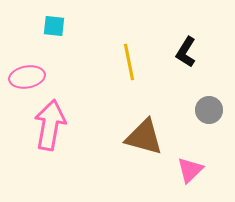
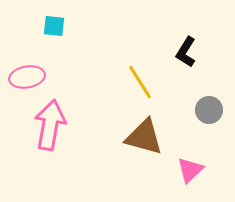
yellow line: moved 11 px right, 20 px down; rotated 21 degrees counterclockwise
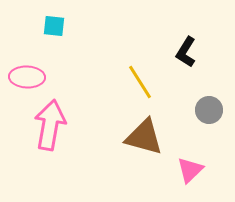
pink ellipse: rotated 12 degrees clockwise
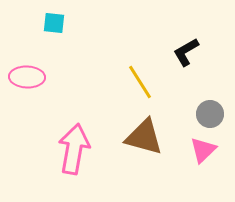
cyan square: moved 3 px up
black L-shape: rotated 28 degrees clockwise
gray circle: moved 1 px right, 4 px down
pink arrow: moved 24 px right, 24 px down
pink triangle: moved 13 px right, 20 px up
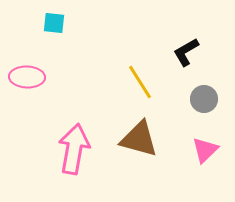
gray circle: moved 6 px left, 15 px up
brown triangle: moved 5 px left, 2 px down
pink triangle: moved 2 px right
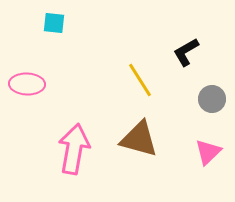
pink ellipse: moved 7 px down
yellow line: moved 2 px up
gray circle: moved 8 px right
pink triangle: moved 3 px right, 2 px down
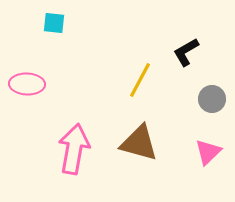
yellow line: rotated 60 degrees clockwise
brown triangle: moved 4 px down
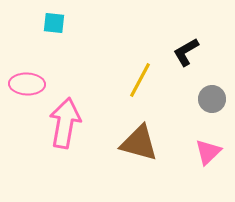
pink arrow: moved 9 px left, 26 px up
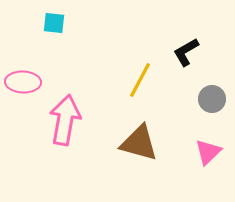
pink ellipse: moved 4 px left, 2 px up
pink arrow: moved 3 px up
